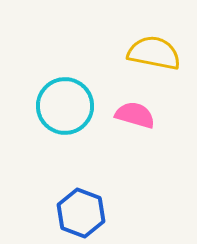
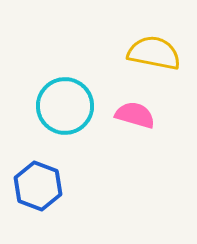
blue hexagon: moved 43 px left, 27 px up
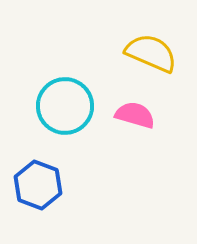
yellow semicircle: moved 3 px left; rotated 12 degrees clockwise
blue hexagon: moved 1 px up
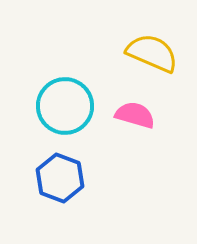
yellow semicircle: moved 1 px right
blue hexagon: moved 22 px right, 7 px up
